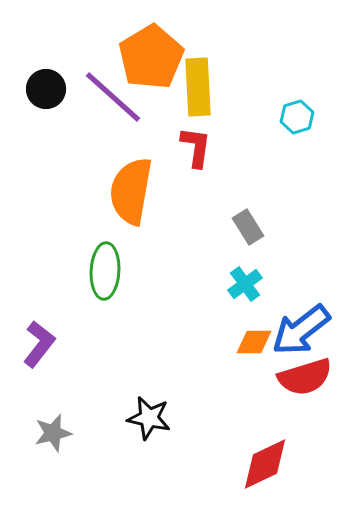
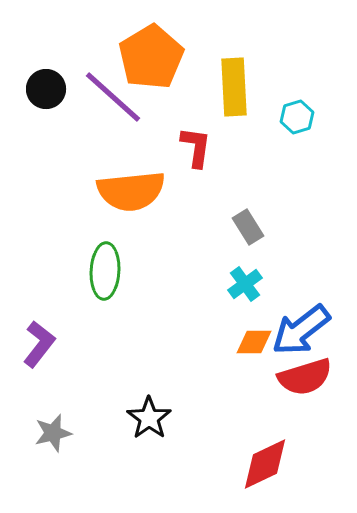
yellow rectangle: moved 36 px right
orange semicircle: rotated 106 degrees counterclockwise
black star: rotated 24 degrees clockwise
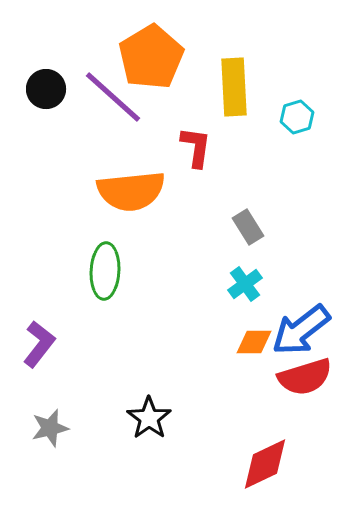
gray star: moved 3 px left, 5 px up
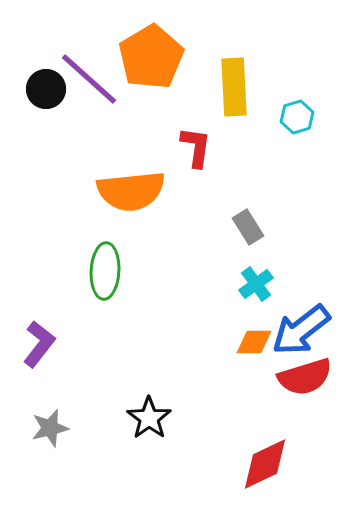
purple line: moved 24 px left, 18 px up
cyan cross: moved 11 px right
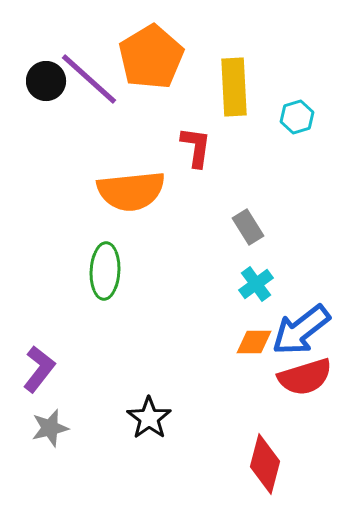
black circle: moved 8 px up
purple L-shape: moved 25 px down
red diamond: rotated 50 degrees counterclockwise
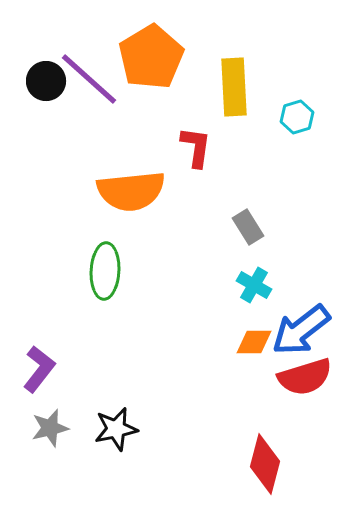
cyan cross: moved 2 px left, 1 px down; rotated 24 degrees counterclockwise
black star: moved 33 px left, 11 px down; rotated 24 degrees clockwise
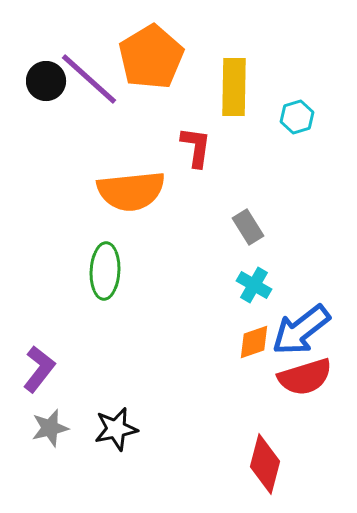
yellow rectangle: rotated 4 degrees clockwise
orange diamond: rotated 18 degrees counterclockwise
